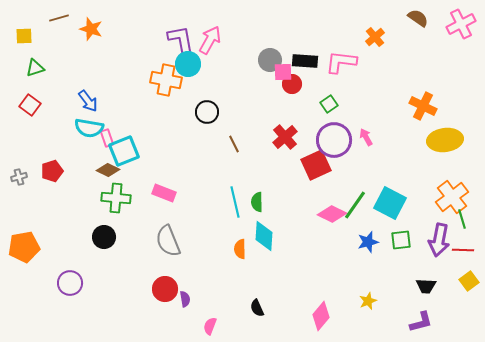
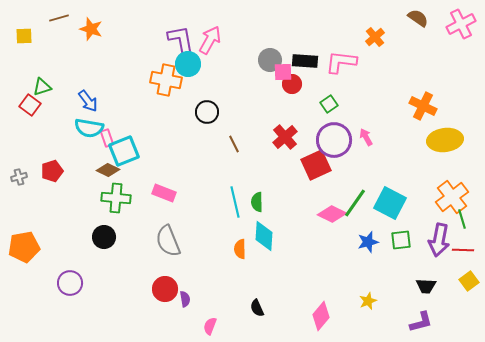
green triangle at (35, 68): moved 7 px right, 19 px down
green line at (355, 205): moved 2 px up
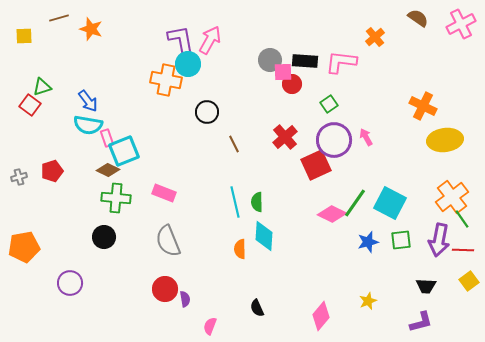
cyan semicircle at (89, 128): moved 1 px left, 3 px up
green line at (462, 219): rotated 18 degrees counterclockwise
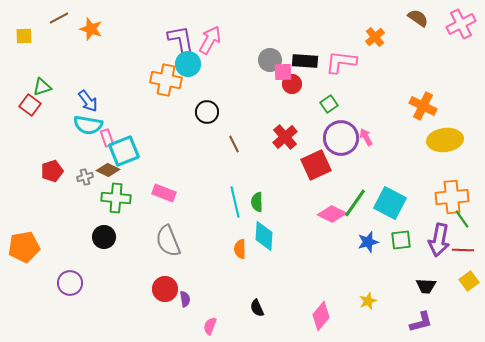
brown line at (59, 18): rotated 12 degrees counterclockwise
purple circle at (334, 140): moved 7 px right, 2 px up
gray cross at (19, 177): moved 66 px right
orange cross at (452, 197): rotated 32 degrees clockwise
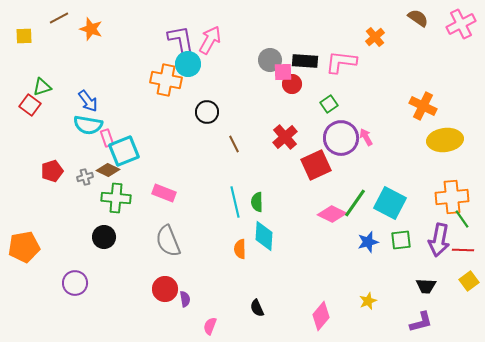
purple circle at (70, 283): moved 5 px right
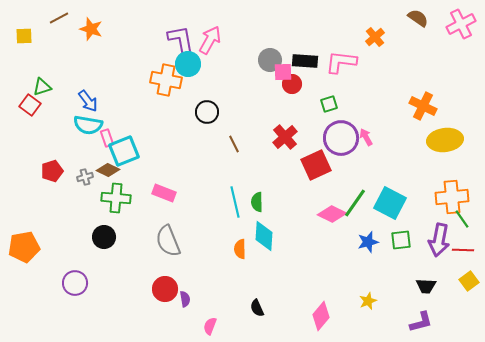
green square at (329, 104): rotated 18 degrees clockwise
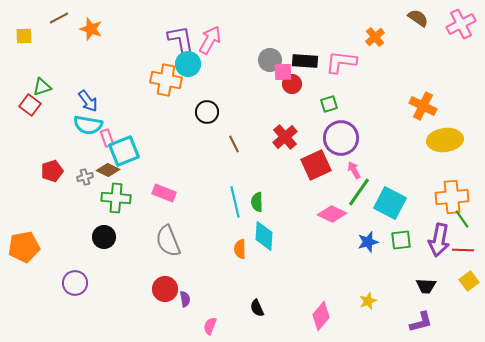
pink arrow at (366, 137): moved 12 px left, 33 px down
green line at (355, 203): moved 4 px right, 11 px up
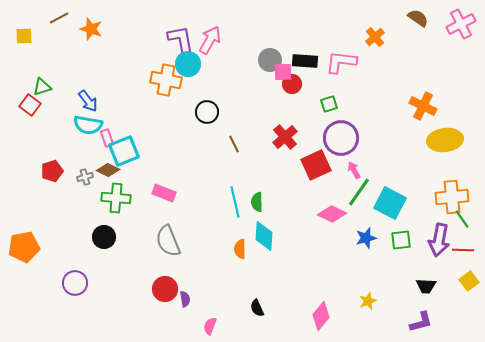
blue star at (368, 242): moved 2 px left, 4 px up
